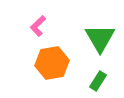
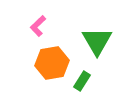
green triangle: moved 3 px left, 3 px down
green rectangle: moved 16 px left
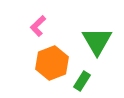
orange hexagon: rotated 12 degrees counterclockwise
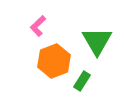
orange hexagon: moved 2 px right, 2 px up
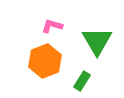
pink L-shape: moved 14 px right; rotated 60 degrees clockwise
orange hexagon: moved 9 px left
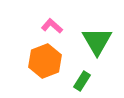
pink L-shape: rotated 25 degrees clockwise
